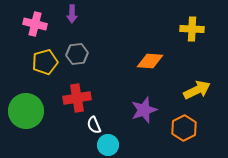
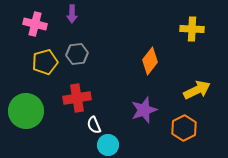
orange diamond: rotated 56 degrees counterclockwise
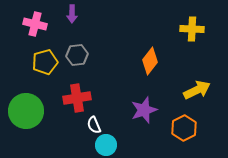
gray hexagon: moved 1 px down
cyan circle: moved 2 px left
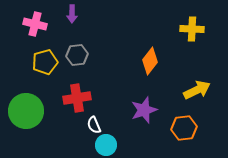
orange hexagon: rotated 20 degrees clockwise
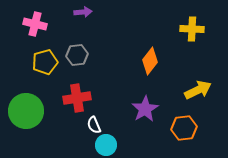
purple arrow: moved 11 px right, 2 px up; rotated 96 degrees counterclockwise
yellow arrow: moved 1 px right
purple star: moved 1 px right, 1 px up; rotated 12 degrees counterclockwise
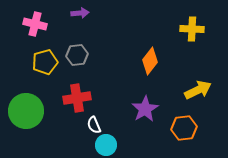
purple arrow: moved 3 px left, 1 px down
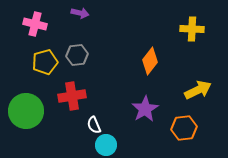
purple arrow: rotated 18 degrees clockwise
red cross: moved 5 px left, 2 px up
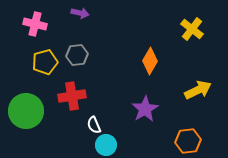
yellow cross: rotated 35 degrees clockwise
orange diamond: rotated 8 degrees counterclockwise
orange hexagon: moved 4 px right, 13 px down
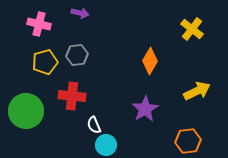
pink cross: moved 4 px right
yellow arrow: moved 1 px left, 1 px down
red cross: rotated 16 degrees clockwise
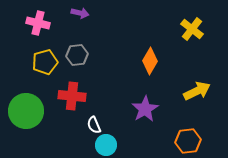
pink cross: moved 1 px left, 1 px up
